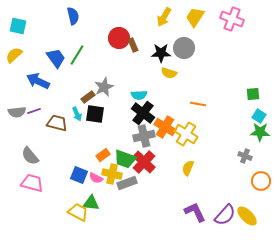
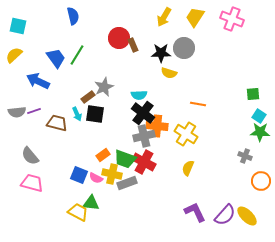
orange cross at (165, 127): moved 8 px left, 1 px up; rotated 25 degrees counterclockwise
red cross at (144, 162): rotated 15 degrees counterclockwise
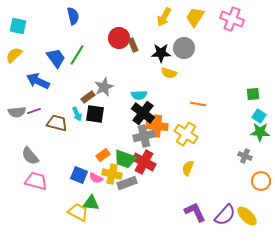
pink trapezoid at (32, 183): moved 4 px right, 2 px up
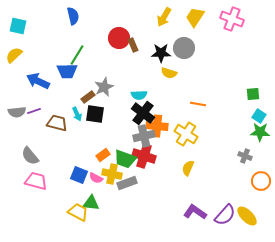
blue trapezoid at (56, 58): moved 11 px right, 13 px down; rotated 125 degrees clockwise
red cross at (144, 162): moved 6 px up; rotated 10 degrees counterclockwise
purple L-shape at (195, 212): rotated 30 degrees counterclockwise
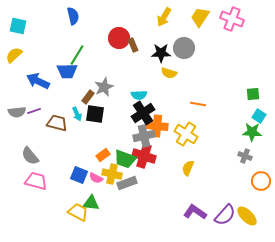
yellow trapezoid at (195, 17): moved 5 px right
brown rectangle at (88, 97): rotated 16 degrees counterclockwise
black cross at (143, 113): rotated 20 degrees clockwise
green star at (260, 132): moved 8 px left
